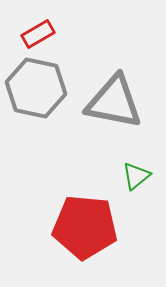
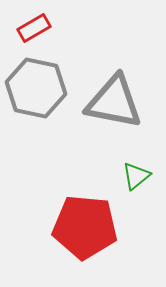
red rectangle: moved 4 px left, 6 px up
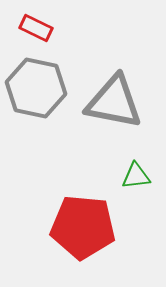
red rectangle: moved 2 px right; rotated 56 degrees clockwise
green triangle: rotated 32 degrees clockwise
red pentagon: moved 2 px left
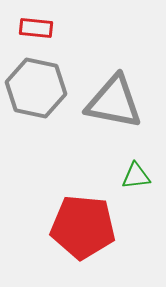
red rectangle: rotated 20 degrees counterclockwise
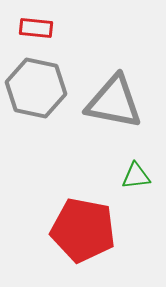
red pentagon: moved 3 px down; rotated 6 degrees clockwise
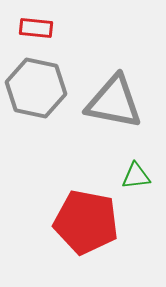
red pentagon: moved 3 px right, 8 px up
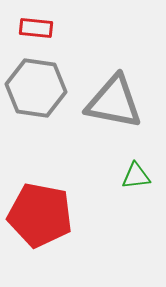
gray hexagon: rotated 4 degrees counterclockwise
red pentagon: moved 46 px left, 7 px up
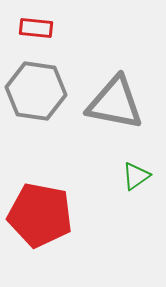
gray hexagon: moved 3 px down
gray triangle: moved 1 px right, 1 px down
green triangle: rotated 28 degrees counterclockwise
